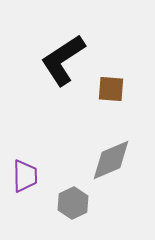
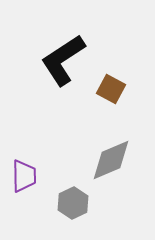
brown square: rotated 24 degrees clockwise
purple trapezoid: moved 1 px left
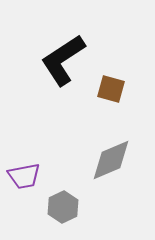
brown square: rotated 12 degrees counterclockwise
purple trapezoid: rotated 80 degrees clockwise
gray hexagon: moved 10 px left, 4 px down
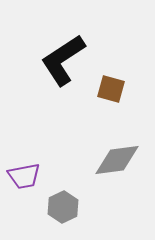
gray diamond: moved 6 px right; rotated 15 degrees clockwise
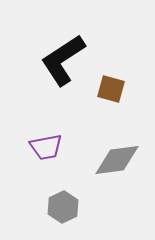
purple trapezoid: moved 22 px right, 29 px up
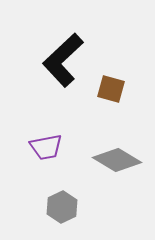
black L-shape: rotated 10 degrees counterclockwise
gray diamond: rotated 39 degrees clockwise
gray hexagon: moved 1 px left
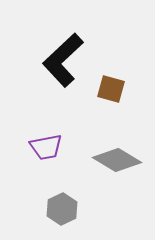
gray hexagon: moved 2 px down
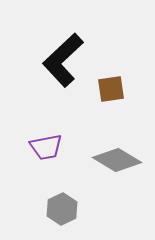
brown square: rotated 24 degrees counterclockwise
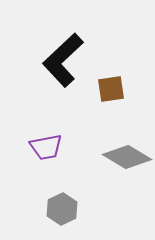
gray diamond: moved 10 px right, 3 px up
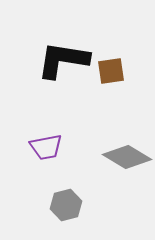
black L-shape: rotated 52 degrees clockwise
brown square: moved 18 px up
gray hexagon: moved 4 px right, 4 px up; rotated 12 degrees clockwise
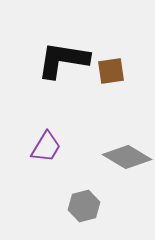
purple trapezoid: rotated 48 degrees counterclockwise
gray hexagon: moved 18 px right, 1 px down
